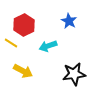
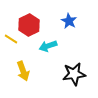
red hexagon: moved 5 px right
yellow line: moved 4 px up
yellow arrow: rotated 42 degrees clockwise
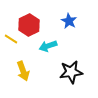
black star: moved 3 px left, 2 px up
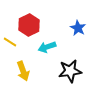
blue star: moved 9 px right, 7 px down
yellow line: moved 1 px left, 3 px down
cyan arrow: moved 1 px left, 1 px down
black star: moved 1 px left, 1 px up
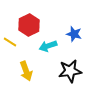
blue star: moved 4 px left, 6 px down; rotated 14 degrees counterclockwise
cyan arrow: moved 1 px right, 1 px up
yellow arrow: moved 3 px right
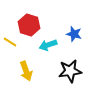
red hexagon: rotated 15 degrees counterclockwise
cyan arrow: moved 1 px up
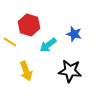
cyan arrow: rotated 18 degrees counterclockwise
black star: rotated 15 degrees clockwise
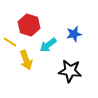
blue star: rotated 28 degrees counterclockwise
yellow arrow: moved 11 px up
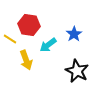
red hexagon: rotated 10 degrees counterclockwise
blue star: rotated 21 degrees counterclockwise
yellow line: moved 3 px up
black star: moved 7 px right; rotated 20 degrees clockwise
